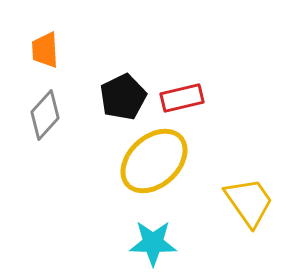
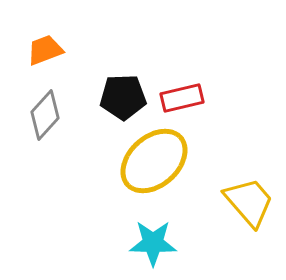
orange trapezoid: rotated 72 degrees clockwise
black pentagon: rotated 24 degrees clockwise
yellow trapezoid: rotated 6 degrees counterclockwise
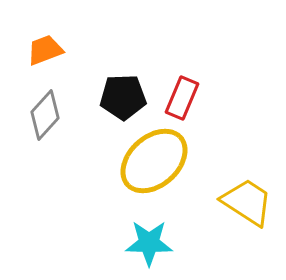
red rectangle: rotated 54 degrees counterclockwise
yellow trapezoid: moved 2 px left; rotated 16 degrees counterclockwise
cyan star: moved 4 px left
